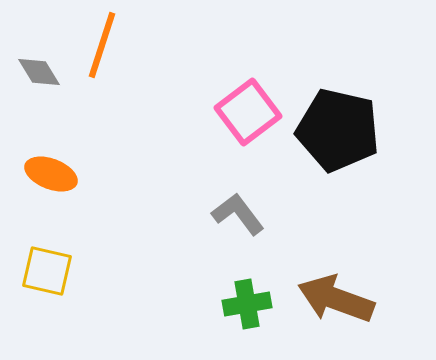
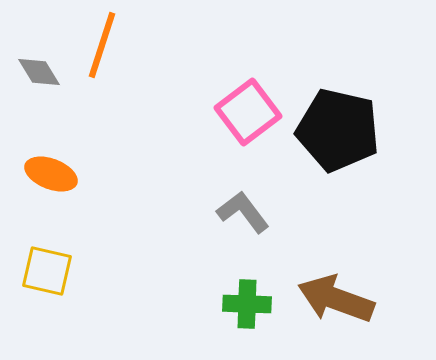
gray L-shape: moved 5 px right, 2 px up
green cross: rotated 12 degrees clockwise
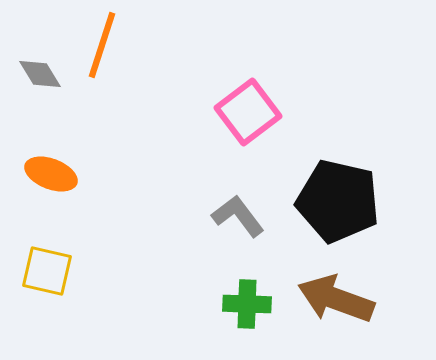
gray diamond: moved 1 px right, 2 px down
black pentagon: moved 71 px down
gray L-shape: moved 5 px left, 4 px down
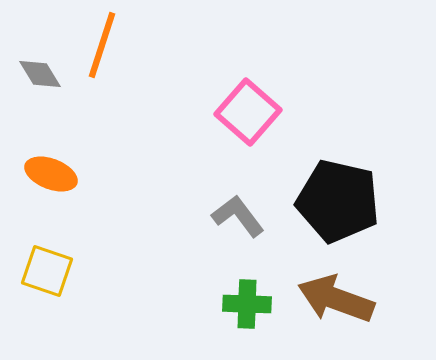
pink square: rotated 12 degrees counterclockwise
yellow square: rotated 6 degrees clockwise
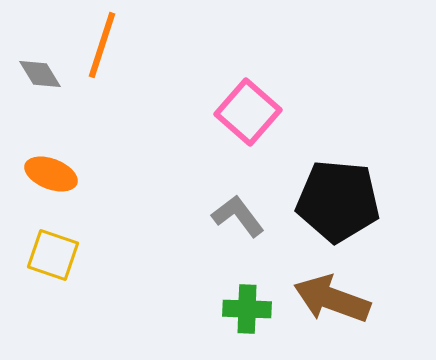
black pentagon: rotated 8 degrees counterclockwise
yellow square: moved 6 px right, 16 px up
brown arrow: moved 4 px left
green cross: moved 5 px down
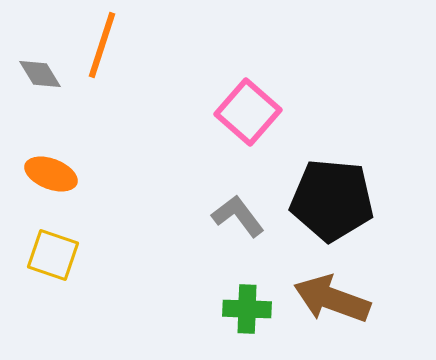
black pentagon: moved 6 px left, 1 px up
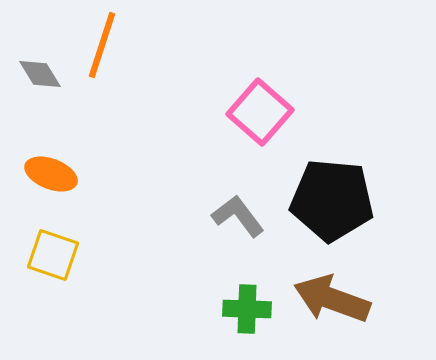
pink square: moved 12 px right
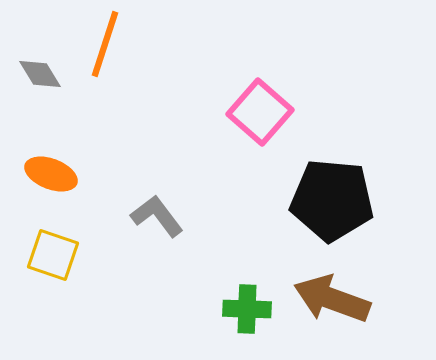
orange line: moved 3 px right, 1 px up
gray L-shape: moved 81 px left
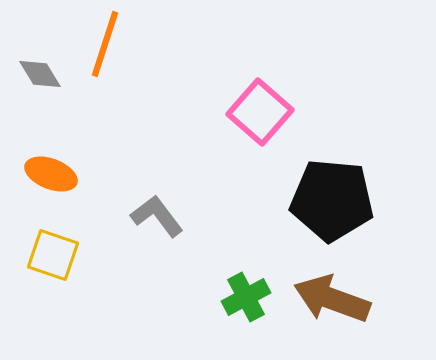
green cross: moved 1 px left, 12 px up; rotated 30 degrees counterclockwise
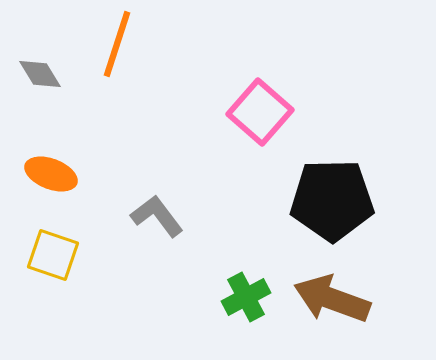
orange line: moved 12 px right
black pentagon: rotated 6 degrees counterclockwise
